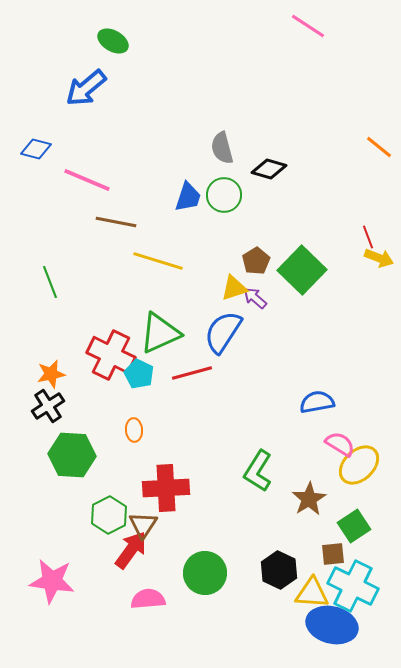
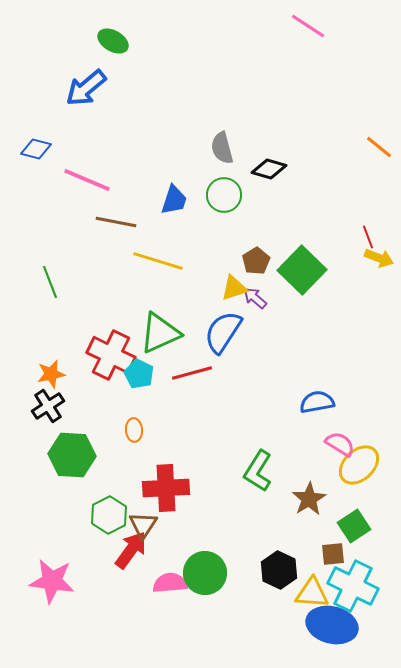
blue trapezoid at (188, 197): moved 14 px left, 3 px down
pink semicircle at (148, 599): moved 22 px right, 16 px up
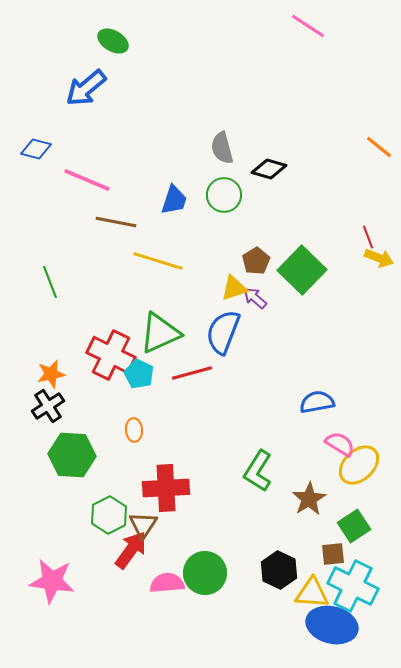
blue semicircle at (223, 332): rotated 12 degrees counterclockwise
pink semicircle at (170, 583): moved 3 px left
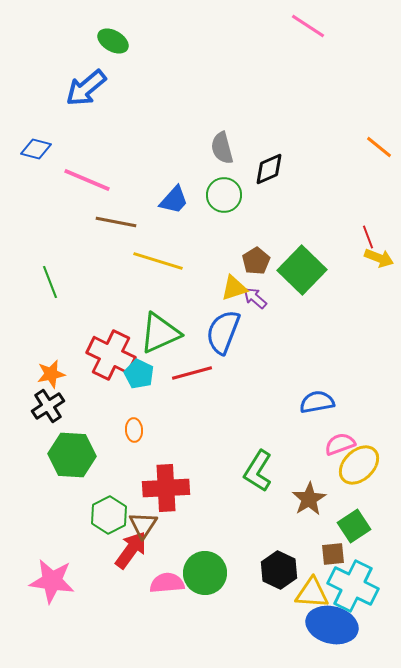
black diamond at (269, 169): rotated 40 degrees counterclockwise
blue trapezoid at (174, 200): rotated 24 degrees clockwise
pink semicircle at (340, 444): rotated 52 degrees counterclockwise
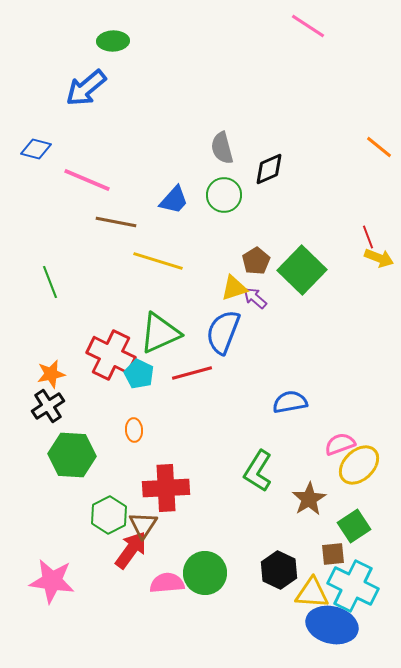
green ellipse at (113, 41): rotated 32 degrees counterclockwise
blue semicircle at (317, 402): moved 27 px left
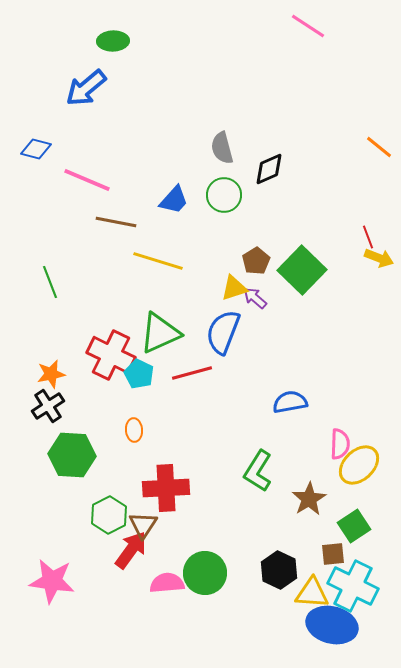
pink semicircle at (340, 444): rotated 112 degrees clockwise
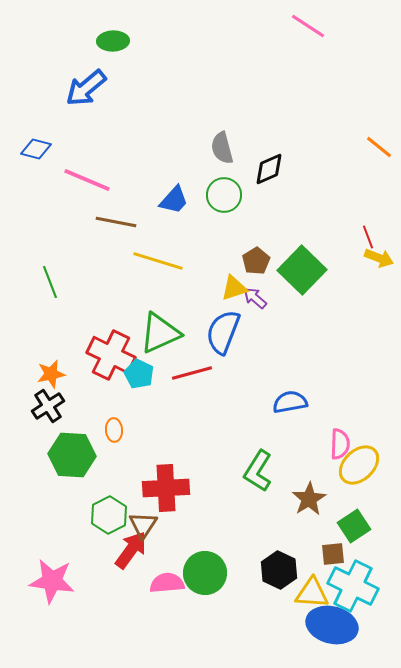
orange ellipse at (134, 430): moved 20 px left
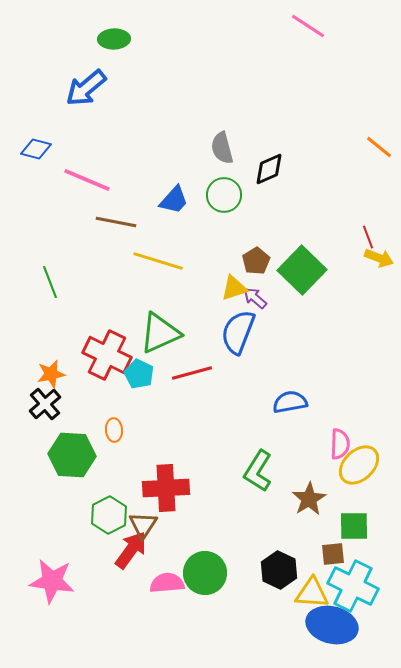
green ellipse at (113, 41): moved 1 px right, 2 px up
blue semicircle at (223, 332): moved 15 px right
red cross at (111, 355): moved 4 px left
black cross at (48, 406): moved 3 px left, 2 px up; rotated 8 degrees counterclockwise
green square at (354, 526): rotated 32 degrees clockwise
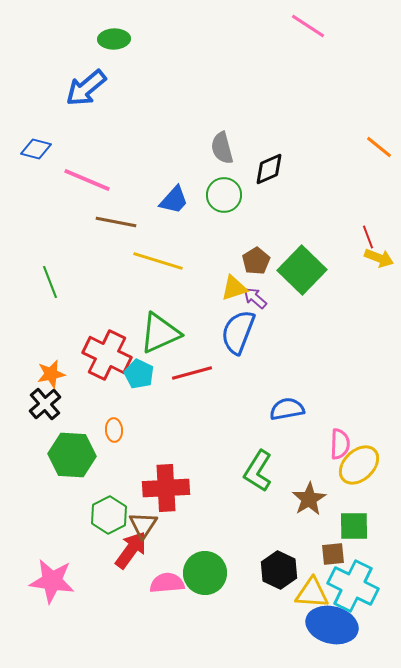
blue semicircle at (290, 402): moved 3 px left, 7 px down
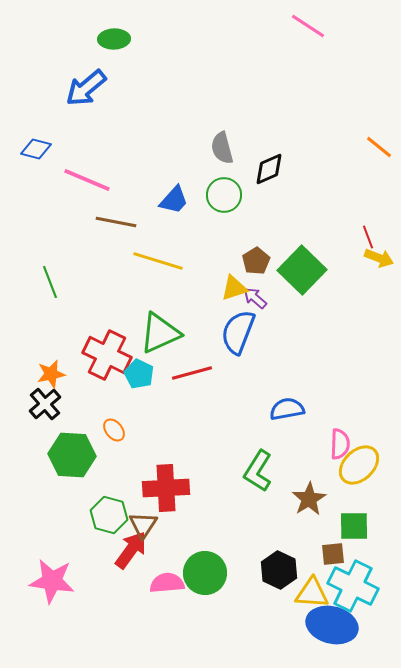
orange ellipse at (114, 430): rotated 35 degrees counterclockwise
green hexagon at (109, 515): rotated 18 degrees counterclockwise
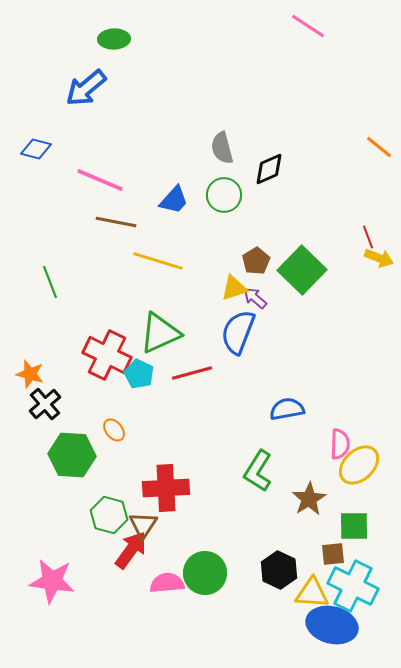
pink line at (87, 180): moved 13 px right
orange star at (51, 374): moved 21 px left; rotated 28 degrees clockwise
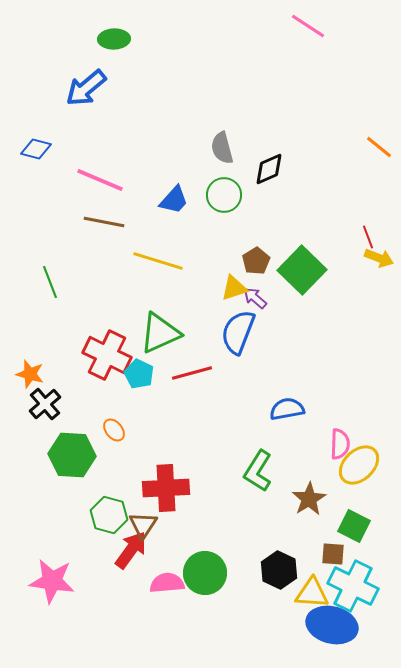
brown line at (116, 222): moved 12 px left
green square at (354, 526): rotated 28 degrees clockwise
brown square at (333, 554): rotated 10 degrees clockwise
